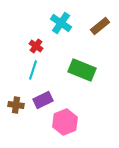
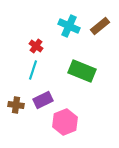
cyan cross: moved 8 px right, 3 px down; rotated 10 degrees counterclockwise
green rectangle: moved 1 px down
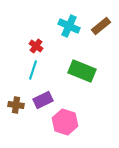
brown rectangle: moved 1 px right
pink hexagon: rotated 20 degrees counterclockwise
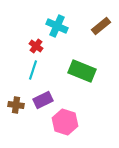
cyan cross: moved 12 px left
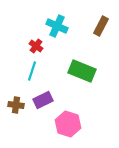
brown rectangle: rotated 24 degrees counterclockwise
cyan line: moved 1 px left, 1 px down
pink hexagon: moved 3 px right, 2 px down
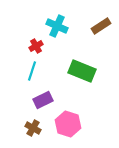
brown rectangle: rotated 30 degrees clockwise
red cross: rotated 24 degrees clockwise
brown cross: moved 17 px right, 23 px down; rotated 21 degrees clockwise
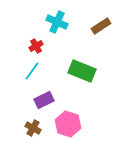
cyan cross: moved 4 px up
cyan line: rotated 18 degrees clockwise
purple rectangle: moved 1 px right
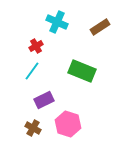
brown rectangle: moved 1 px left, 1 px down
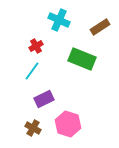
cyan cross: moved 2 px right, 2 px up
green rectangle: moved 12 px up
purple rectangle: moved 1 px up
